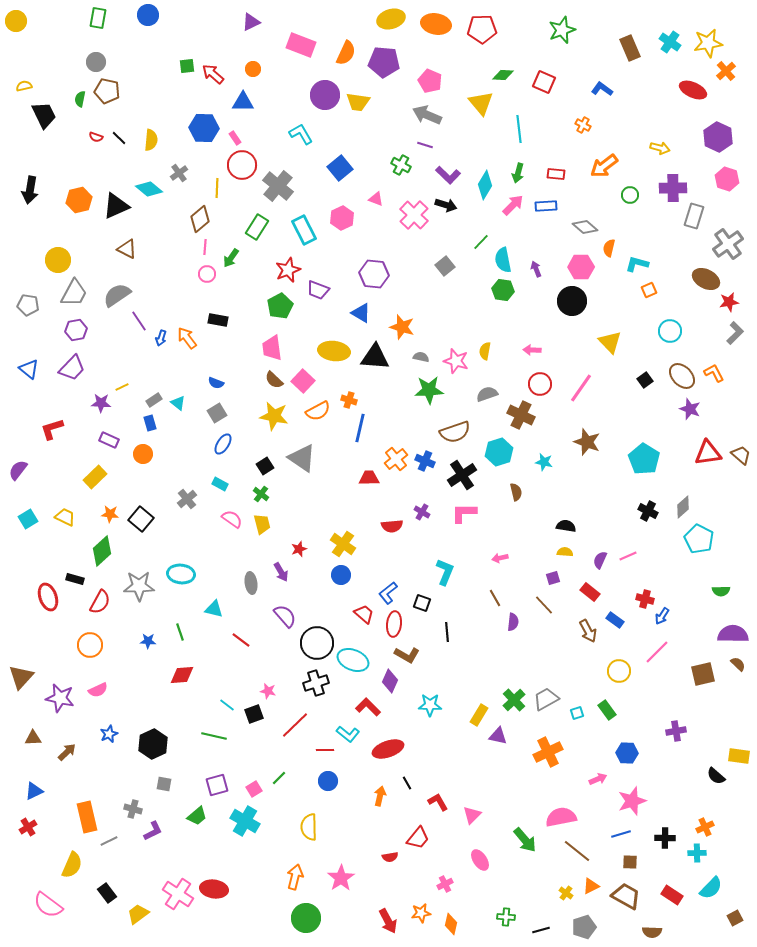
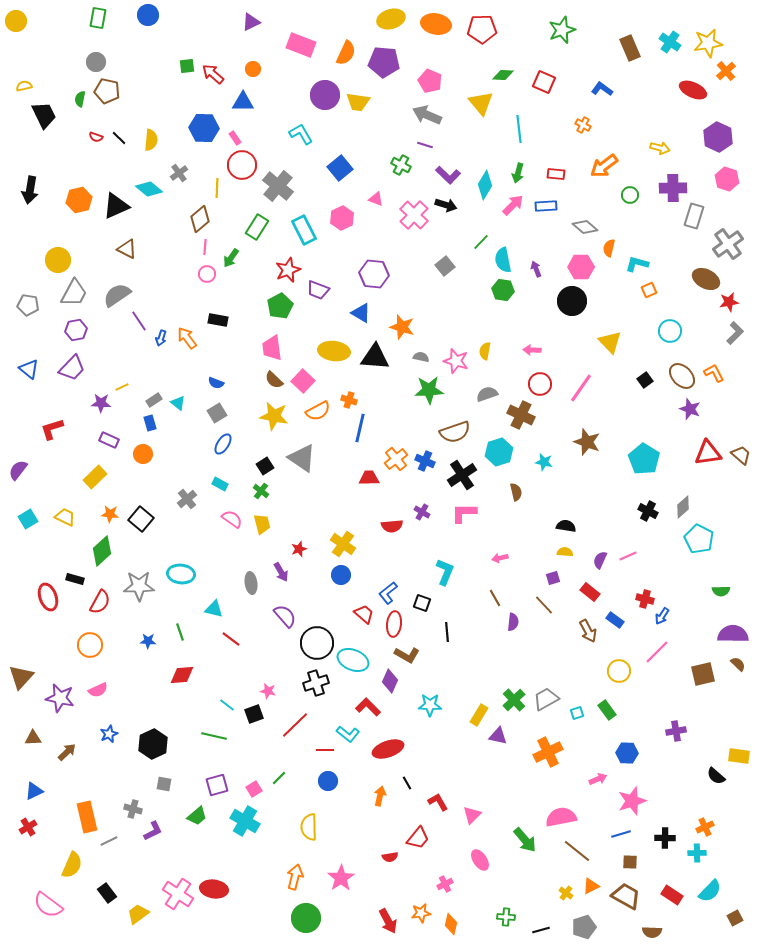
green cross at (261, 494): moved 3 px up
red line at (241, 640): moved 10 px left, 1 px up
cyan semicircle at (711, 888): moved 1 px left, 3 px down
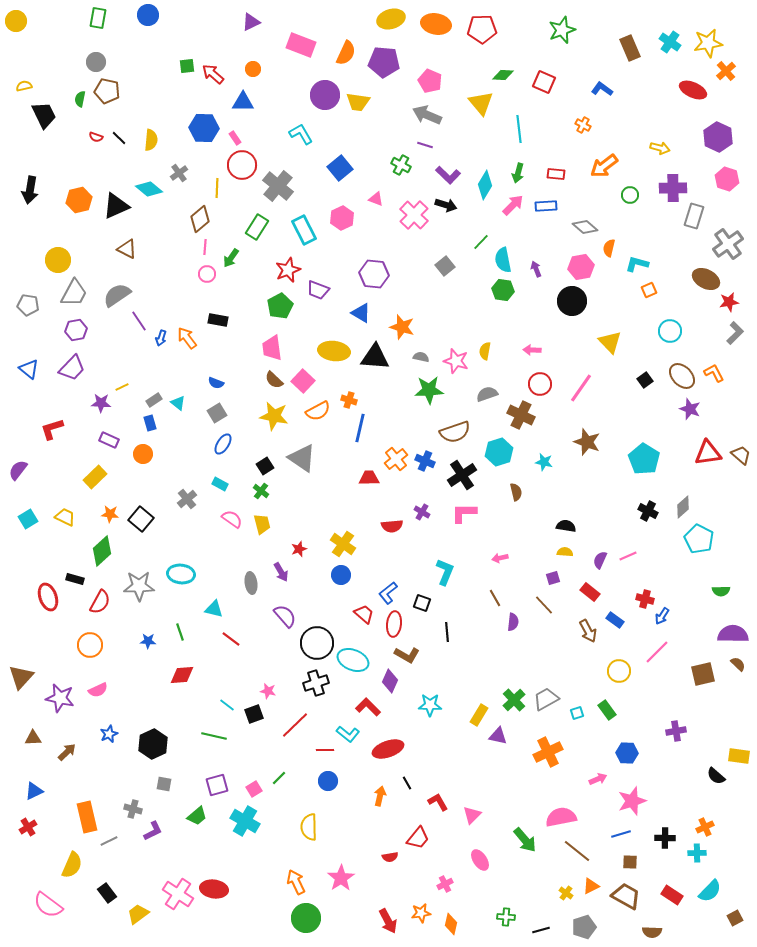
pink hexagon at (581, 267): rotated 10 degrees counterclockwise
orange arrow at (295, 877): moved 1 px right, 5 px down; rotated 40 degrees counterclockwise
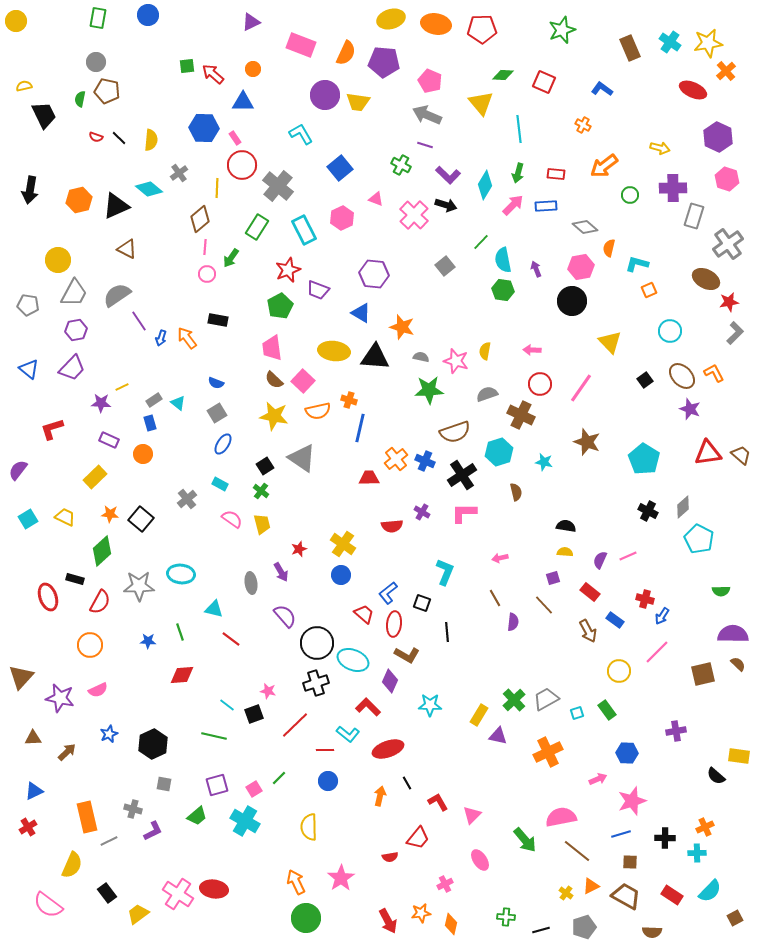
orange semicircle at (318, 411): rotated 15 degrees clockwise
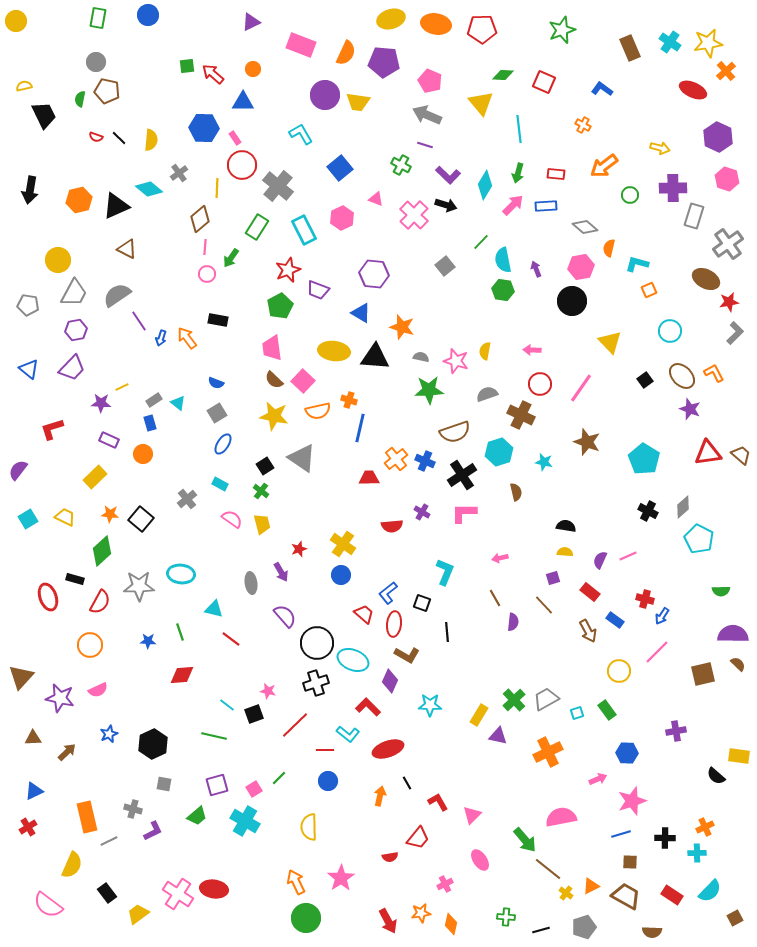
brown line at (577, 851): moved 29 px left, 18 px down
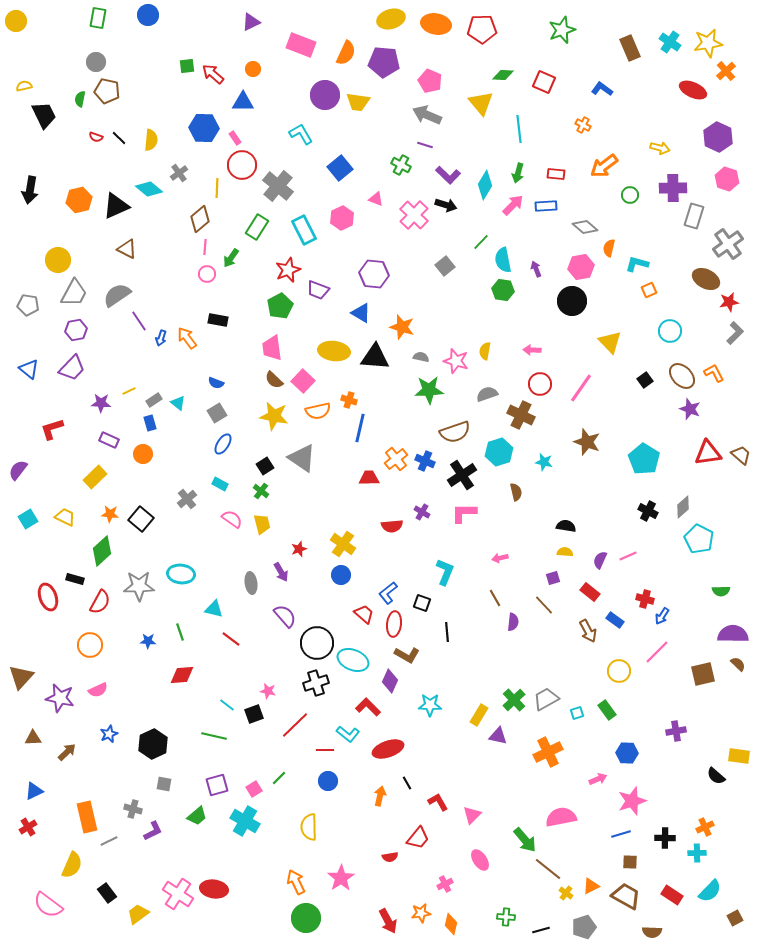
yellow line at (122, 387): moved 7 px right, 4 px down
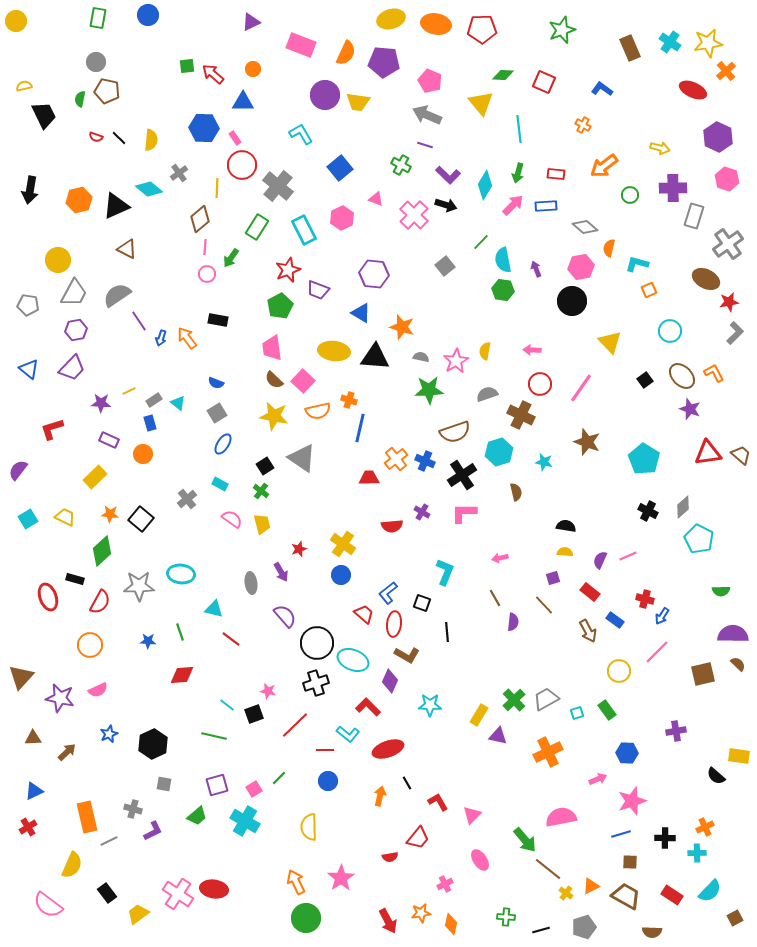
pink star at (456, 361): rotated 25 degrees clockwise
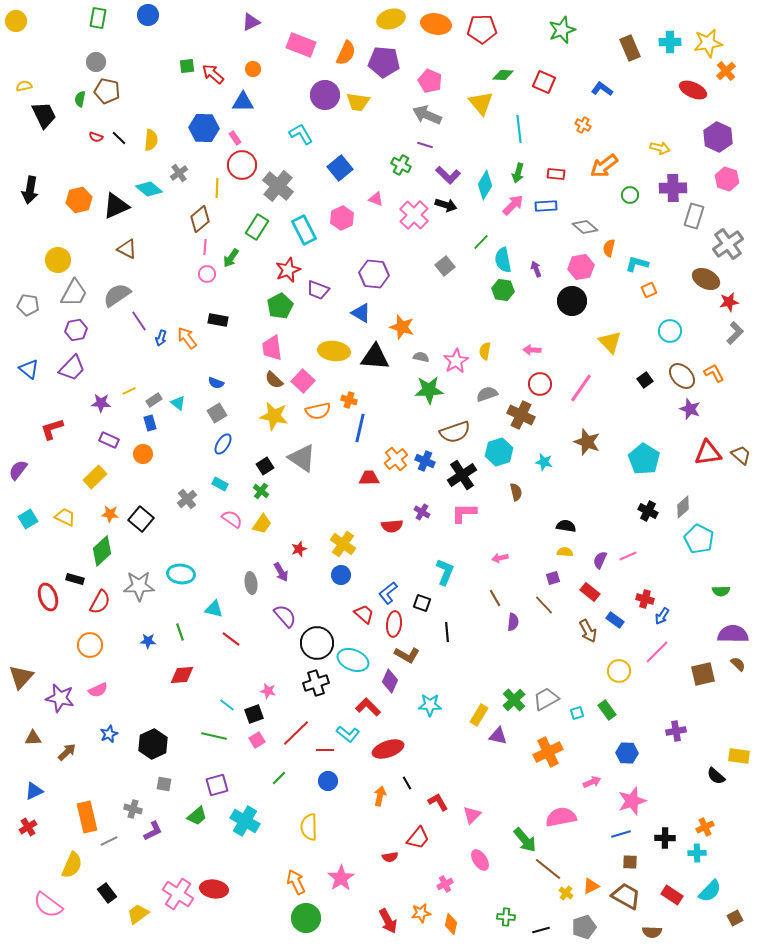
cyan cross at (670, 42): rotated 35 degrees counterclockwise
yellow trapezoid at (262, 524): rotated 50 degrees clockwise
red line at (295, 725): moved 1 px right, 8 px down
pink arrow at (598, 779): moved 6 px left, 3 px down
pink square at (254, 789): moved 3 px right, 49 px up
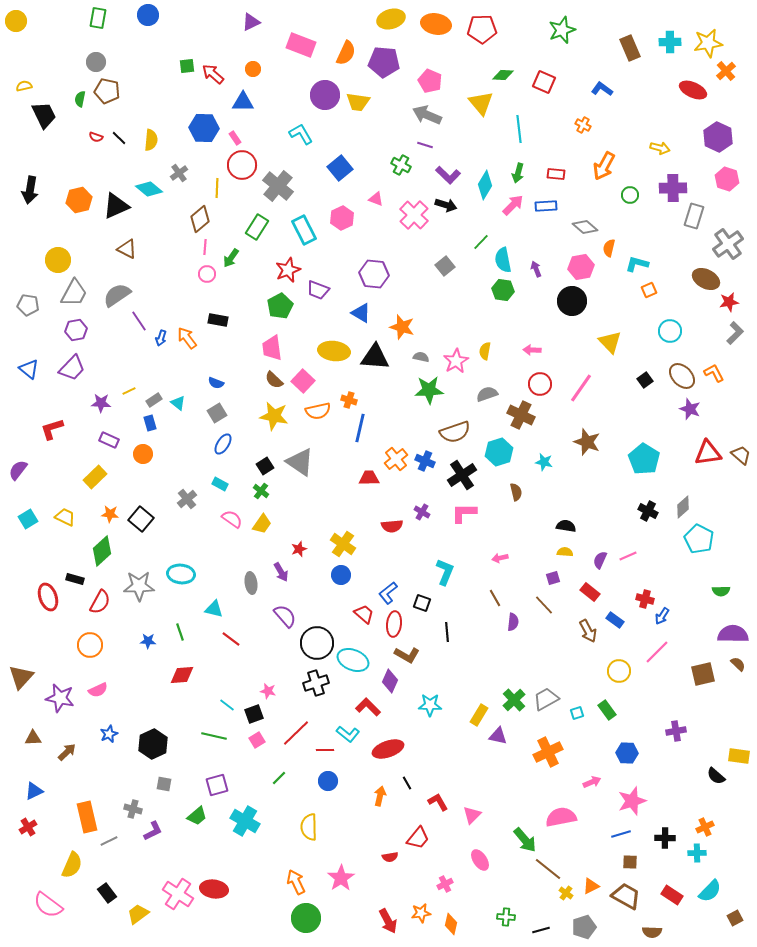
orange arrow at (604, 166): rotated 24 degrees counterclockwise
gray triangle at (302, 458): moved 2 px left, 4 px down
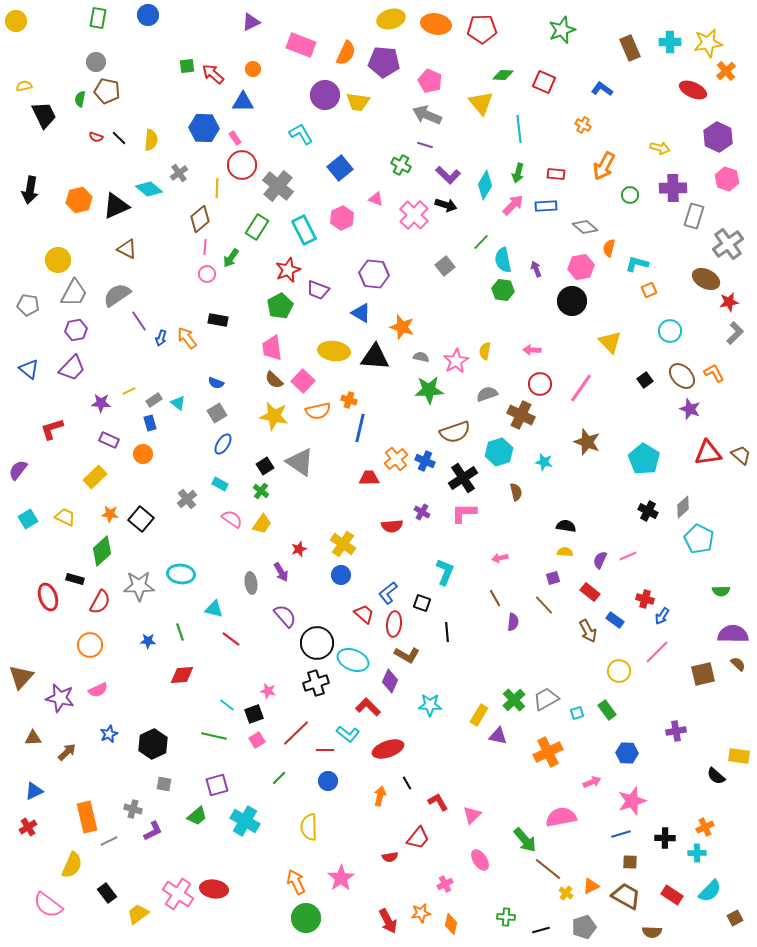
black cross at (462, 475): moved 1 px right, 3 px down
